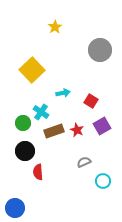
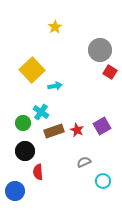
cyan arrow: moved 8 px left, 7 px up
red square: moved 19 px right, 29 px up
blue circle: moved 17 px up
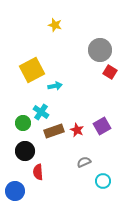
yellow star: moved 2 px up; rotated 24 degrees counterclockwise
yellow square: rotated 15 degrees clockwise
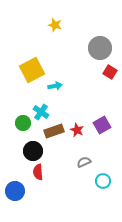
gray circle: moved 2 px up
purple square: moved 1 px up
black circle: moved 8 px right
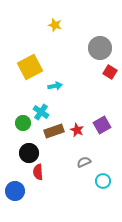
yellow square: moved 2 px left, 3 px up
black circle: moved 4 px left, 2 px down
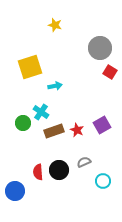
yellow square: rotated 10 degrees clockwise
black circle: moved 30 px right, 17 px down
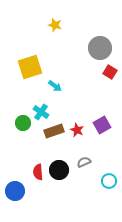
cyan arrow: rotated 48 degrees clockwise
cyan circle: moved 6 px right
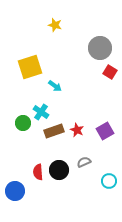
purple square: moved 3 px right, 6 px down
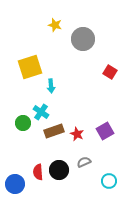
gray circle: moved 17 px left, 9 px up
cyan arrow: moved 4 px left; rotated 48 degrees clockwise
red star: moved 4 px down
blue circle: moved 7 px up
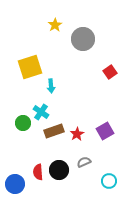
yellow star: rotated 24 degrees clockwise
red square: rotated 24 degrees clockwise
red star: rotated 16 degrees clockwise
